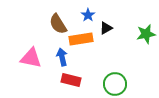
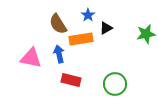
blue arrow: moved 3 px left, 3 px up
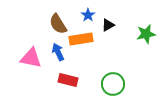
black triangle: moved 2 px right, 3 px up
blue arrow: moved 1 px left, 2 px up; rotated 12 degrees counterclockwise
red rectangle: moved 3 px left
green circle: moved 2 px left
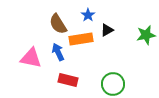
black triangle: moved 1 px left, 5 px down
green star: moved 1 px down
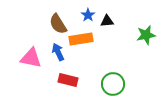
black triangle: moved 9 px up; rotated 24 degrees clockwise
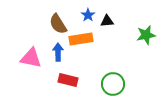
blue arrow: rotated 24 degrees clockwise
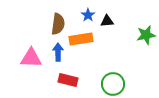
brown semicircle: rotated 140 degrees counterclockwise
pink triangle: rotated 10 degrees counterclockwise
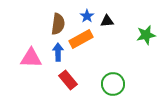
blue star: moved 1 px left, 1 px down
orange rectangle: rotated 20 degrees counterclockwise
red rectangle: rotated 36 degrees clockwise
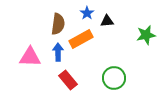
blue star: moved 3 px up
pink triangle: moved 1 px left, 1 px up
green circle: moved 1 px right, 6 px up
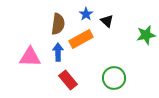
blue star: moved 1 px left, 1 px down
black triangle: rotated 48 degrees clockwise
